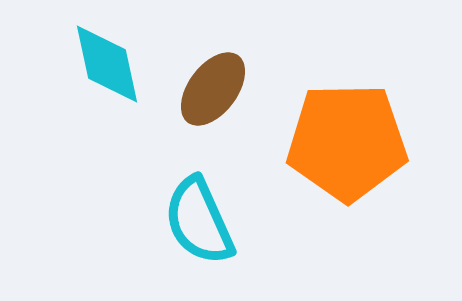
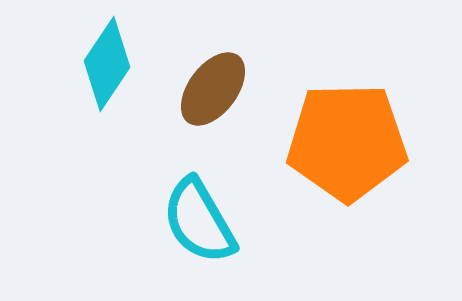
cyan diamond: rotated 46 degrees clockwise
cyan semicircle: rotated 6 degrees counterclockwise
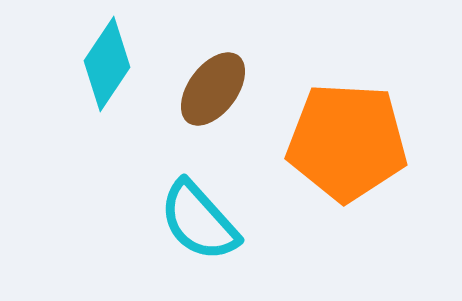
orange pentagon: rotated 4 degrees clockwise
cyan semicircle: rotated 12 degrees counterclockwise
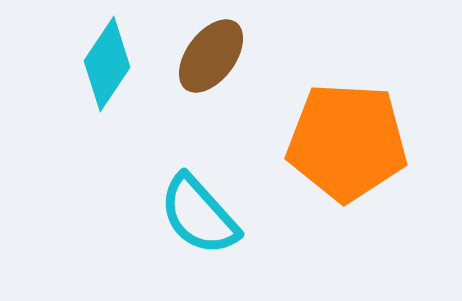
brown ellipse: moved 2 px left, 33 px up
cyan semicircle: moved 6 px up
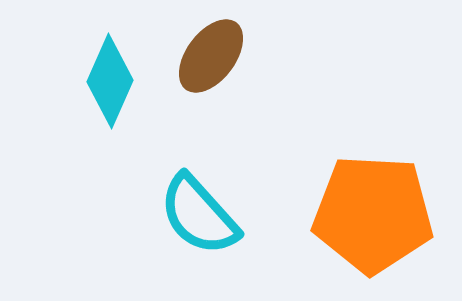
cyan diamond: moved 3 px right, 17 px down; rotated 10 degrees counterclockwise
orange pentagon: moved 26 px right, 72 px down
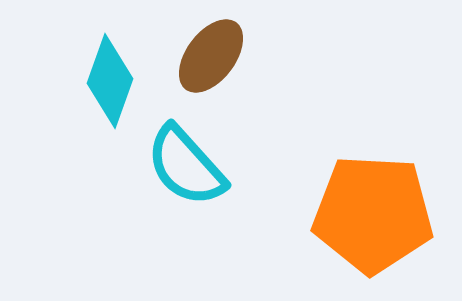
cyan diamond: rotated 4 degrees counterclockwise
cyan semicircle: moved 13 px left, 49 px up
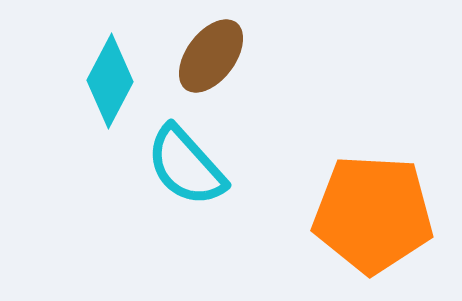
cyan diamond: rotated 8 degrees clockwise
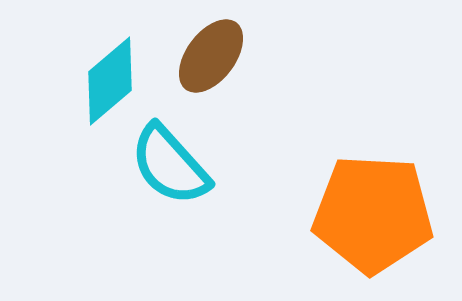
cyan diamond: rotated 22 degrees clockwise
cyan semicircle: moved 16 px left, 1 px up
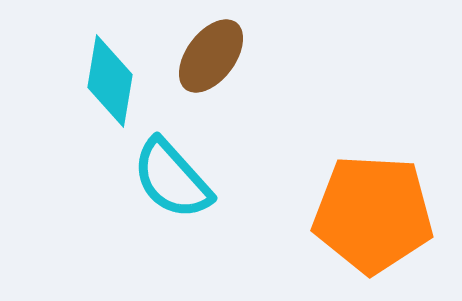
cyan diamond: rotated 40 degrees counterclockwise
cyan semicircle: moved 2 px right, 14 px down
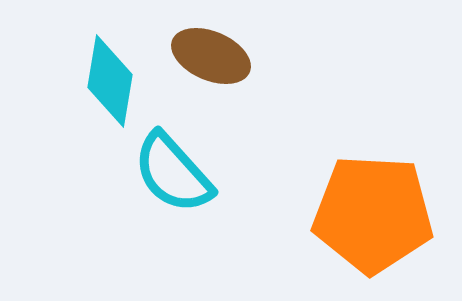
brown ellipse: rotated 76 degrees clockwise
cyan semicircle: moved 1 px right, 6 px up
